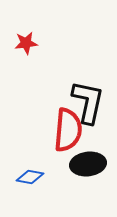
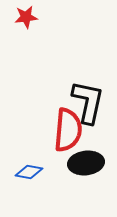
red star: moved 26 px up
black ellipse: moved 2 px left, 1 px up
blue diamond: moved 1 px left, 5 px up
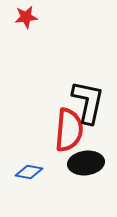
red semicircle: moved 1 px right
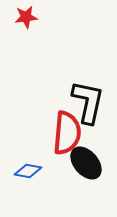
red semicircle: moved 2 px left, 3 px down
black ellipse: rotated 56 degrees clockwise
blue diamond: moved 1 px left, 1 px up
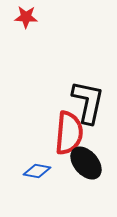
red star: rotated 10 degrees clockwise
red semicircle: moved 2 px right
blue diamond: moved 9 px right
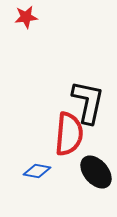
red star: rotated 10 degrees counterclockwise
red semicircle: moved 1 px down
black ellipse: moved 10 px right, 9 px down
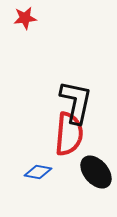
red star: moved 1 px left, 1 px down
black L-shape: moved 12 px left
blue diamond: moved 1 px right, 1 px down
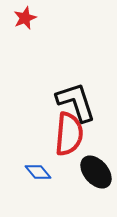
red star: rotated 15 degrees counterclockwise
black L-shape: rotated 30 degrees counterclockwise
blue diamond: rotated 40 degrees clockwise
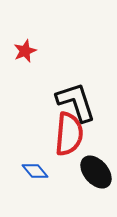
red star: moved 33 px down
blue diamond: moved 3 px left, 1 px up
